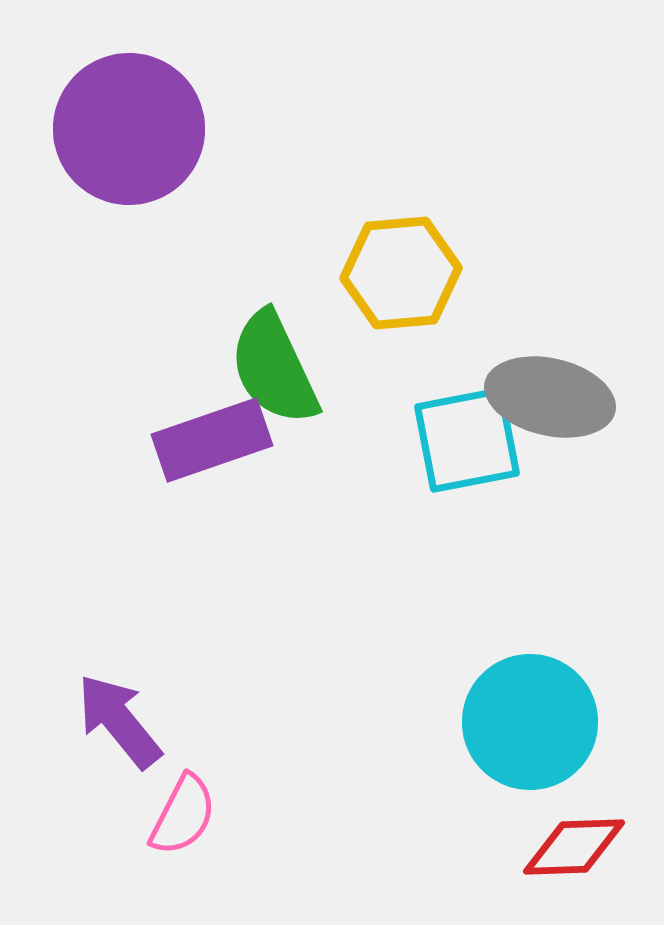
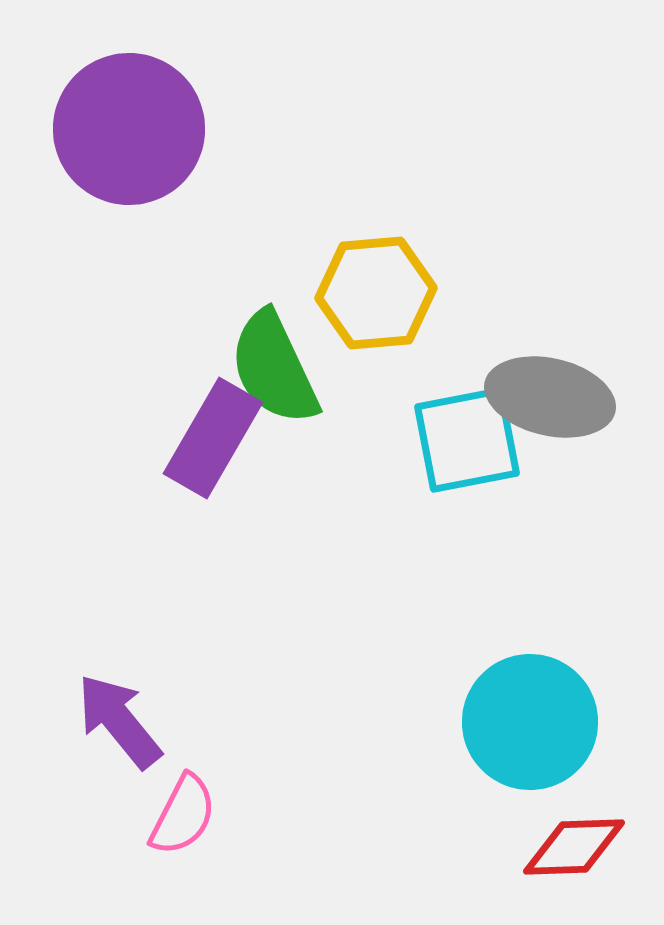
yellow hexagon: moved 25 px left, 20 px down
purple rectangle: moved 1 px right, 2 px up; rotated 41 degrees counterclockwise
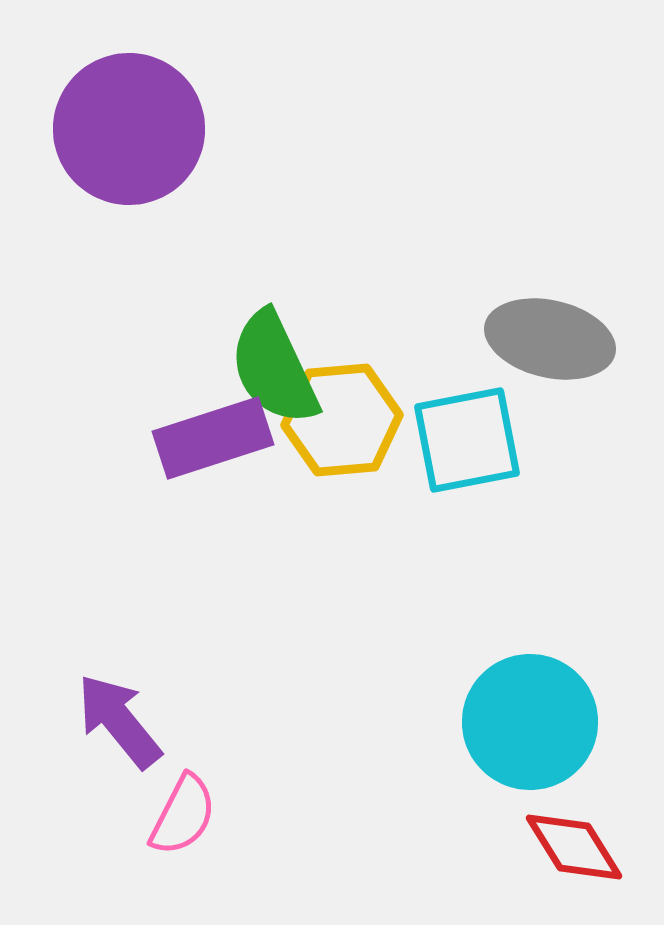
yellow hexagon: moved 34 px left, 127 px down
gray ellipse: moved 58 px up
purple rectangle: rotated 42 degrees clockwise
red diamond: rotated 60 degrees clockwise
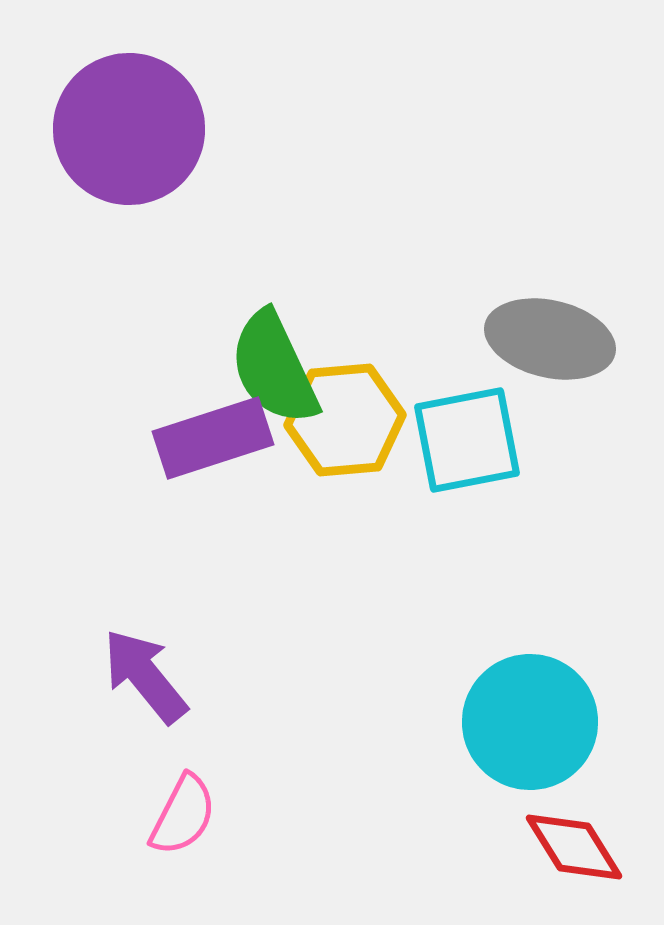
yellow hexagon: moved 3 px right
purple arrow: moved 26 px right, 45 px up
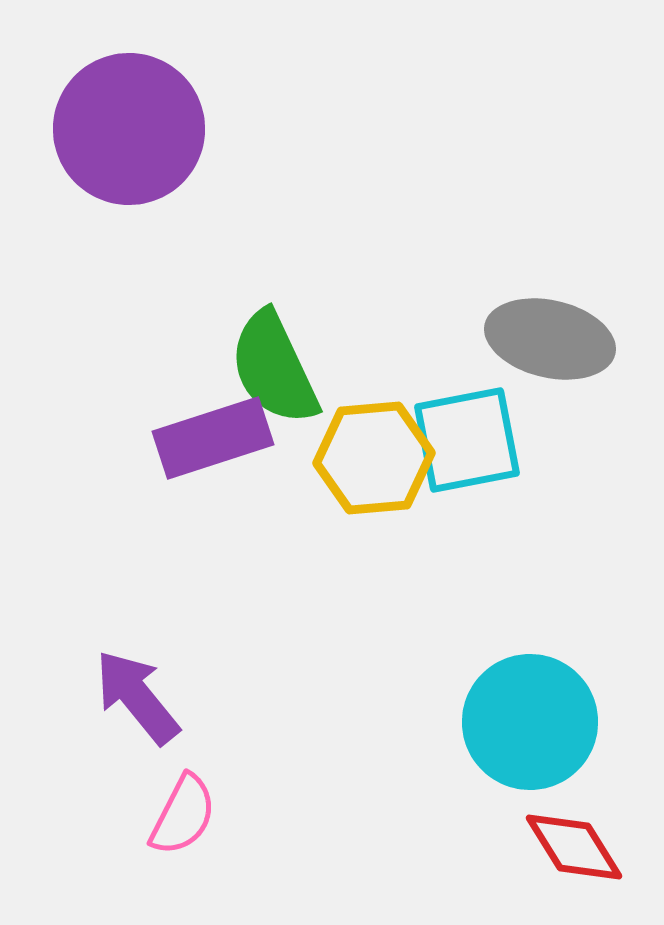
yellow hexagon: moved 29 px right, 38 px down
purple arrow: moved 8 px left, 21 px down
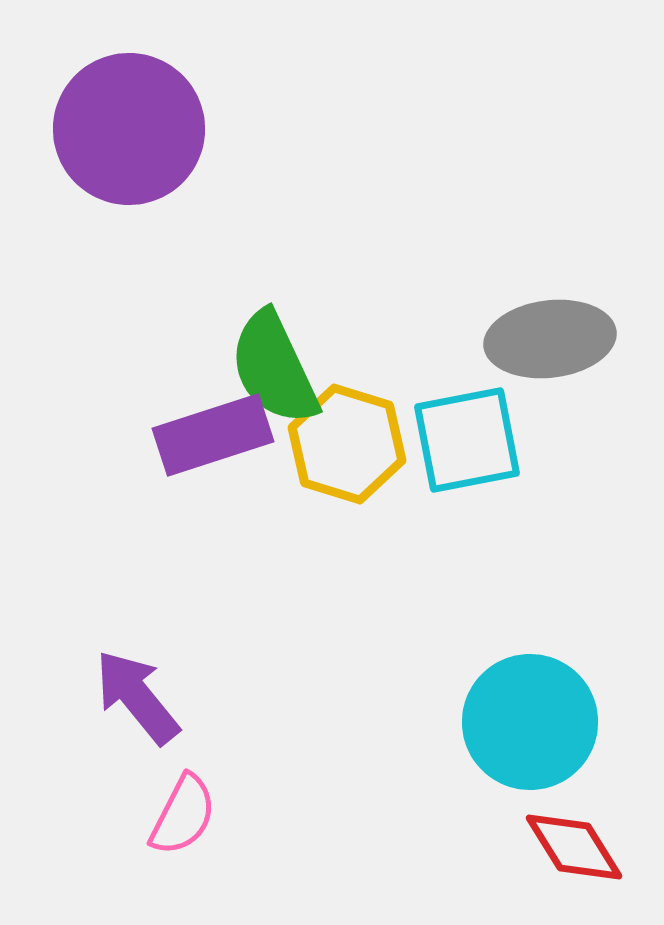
gray ellipse: rotated 20 degrees counterclockwise
purple rectangle: moved 3 px up
yellow hexagon: moved 27 px left, 14 px up; rotated 22 degrees clockwise
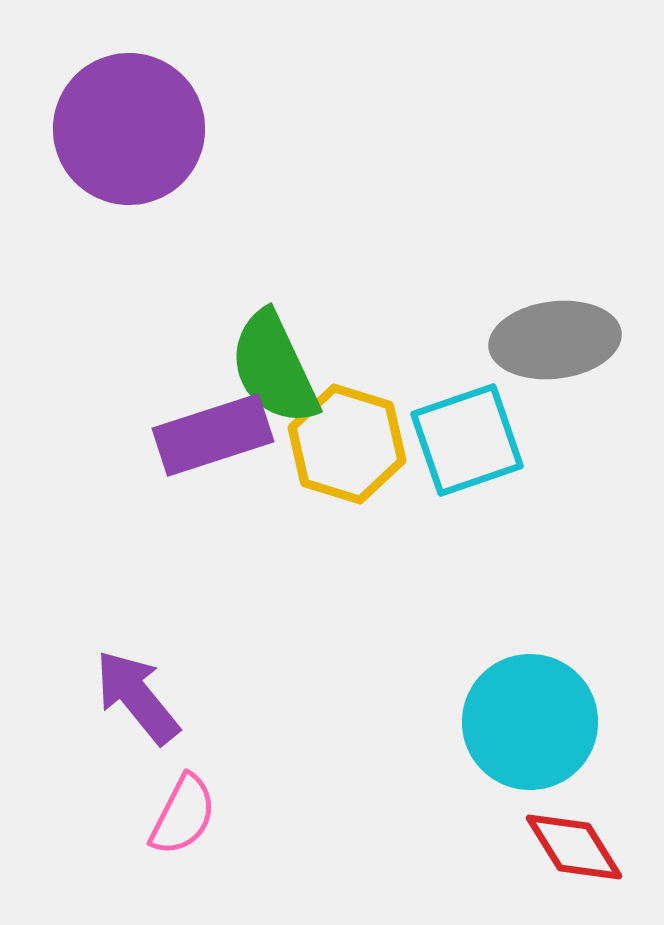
gray ellipse: moved 5 px right, 1 px down
cyan square: rotated 8 degrees counterclockwise
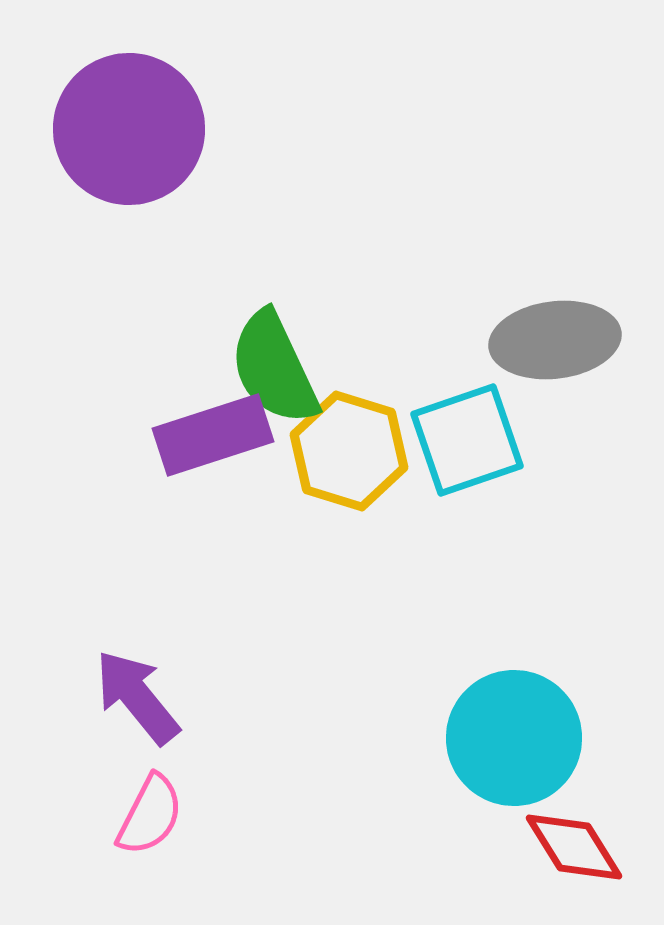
yellow hexagon: moved 2 px right, 7 px down
cyan circle: moved 16 px left, 16 px down
pink semicircle: moved 33 px left
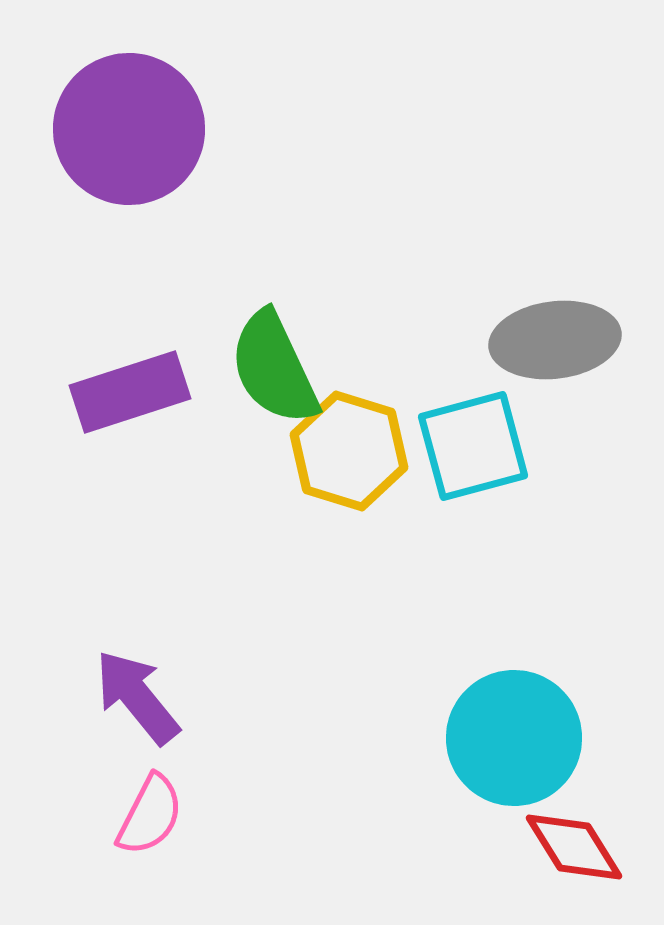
purple rectangle: moved 83 px left, 43 px up
cyan square: moved 6 px right, 6 px down; rotated 4 degrees clockwise
